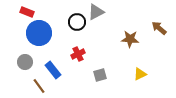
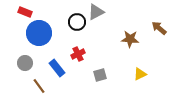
red rectangle: moved 2 px left
gray circle: moved 1 px down
blue rectangle: moved 4 px right, 2 px up
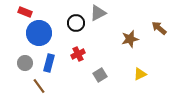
gray triangle: moved 2 px right, 1 px down
black circle: moved 1 px left, 1 px down
brown star: rotated 18 degrees counterclockwise
blue rectangle: moved 8 px left, 5 px up; rotated 54 degrees clockwise
gray square: rotated 16 degrees counterclockwise
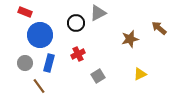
blue circle: moved 1 px right, 2 px down
gray square: moved 2 px left, 1 px down
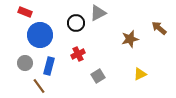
blue rectangle: moved 3 px down
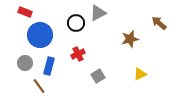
brown arrow: moved 5 px up
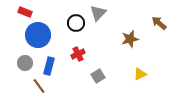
gray triangle: rotated 18 degrees counterclockwise
blue circle: moved 2 px left
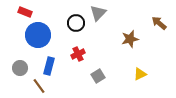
gray circle: moved 5 px left, 5 px down
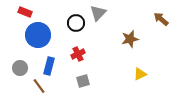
brown arrow: moved 2 px right, 4 px up
gray square: moved 15 px left, 5 px down; rotated 16 degrees clockwise
